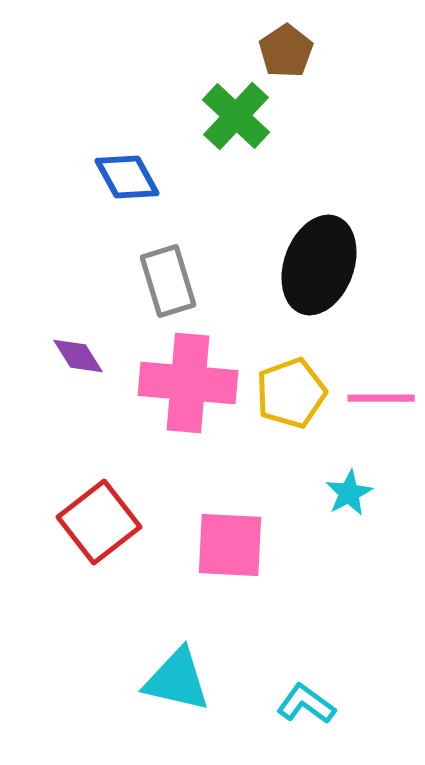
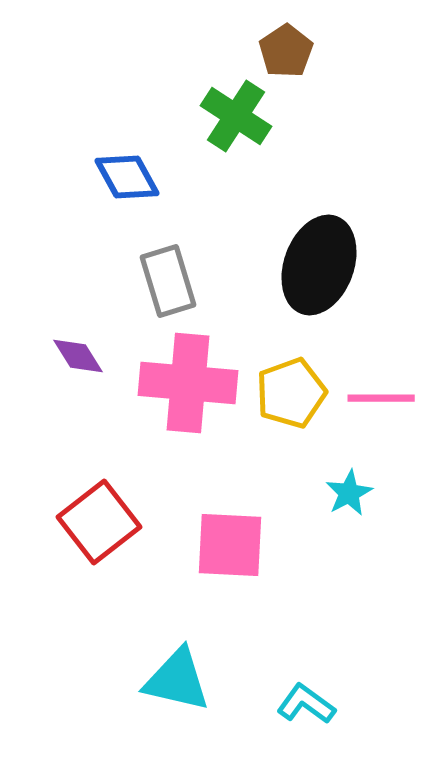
green cross: rotated 10 degrees counterclockwise
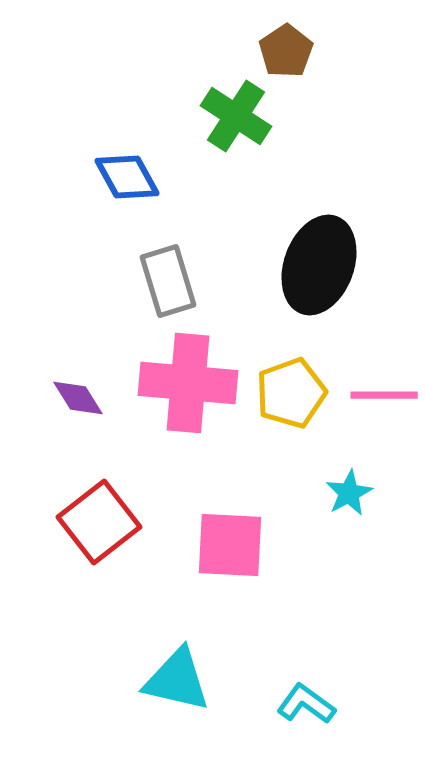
purple diamond: moved 42 px down
pink line: moved 3 px right, 3 px up
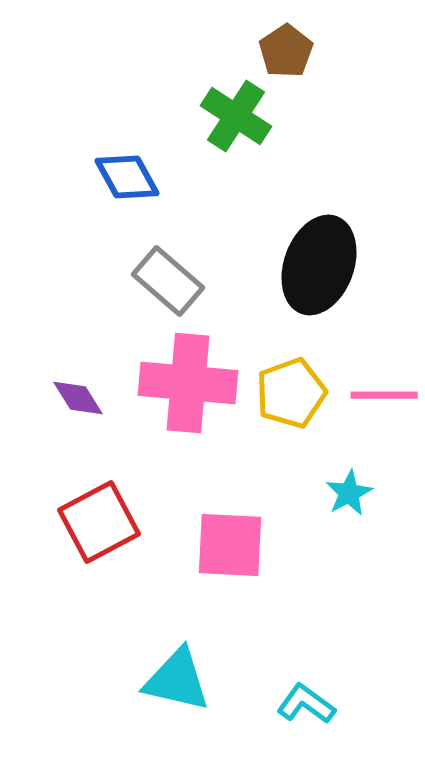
gray rectangle: rotated 32 degrees counterclockwise
red square: rotated 10 degrees clockwise
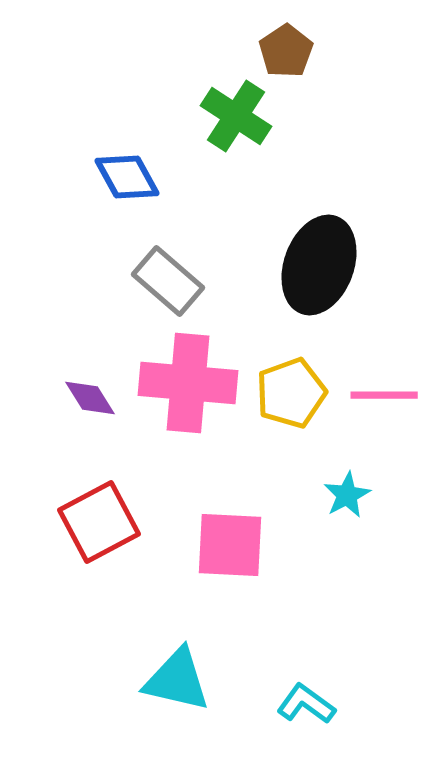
purple diamond: moved 12 px right
cyan star: moved 2 px left, 2 px down
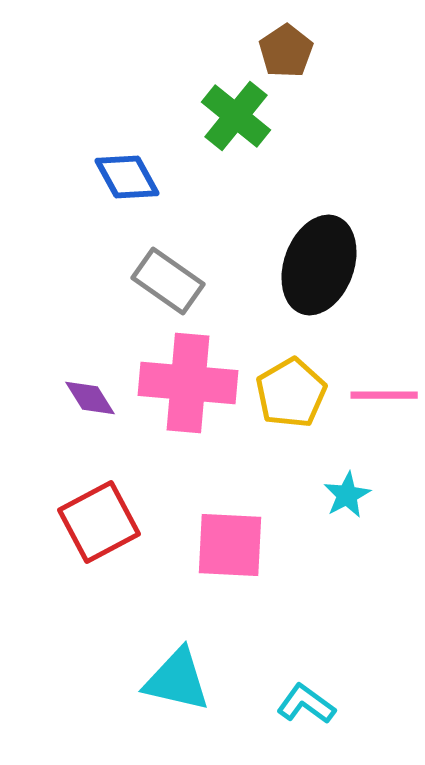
green cross: rotated 6 degrees clockwise
gray rectangle: rotated 6 degrees counterclockwise
yellow pentagon: rotated 10 degrees counterclockwise
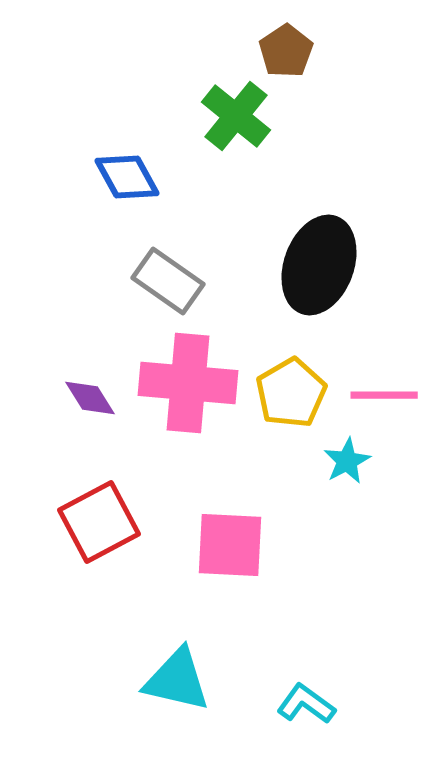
cyan star: moved 34 px up
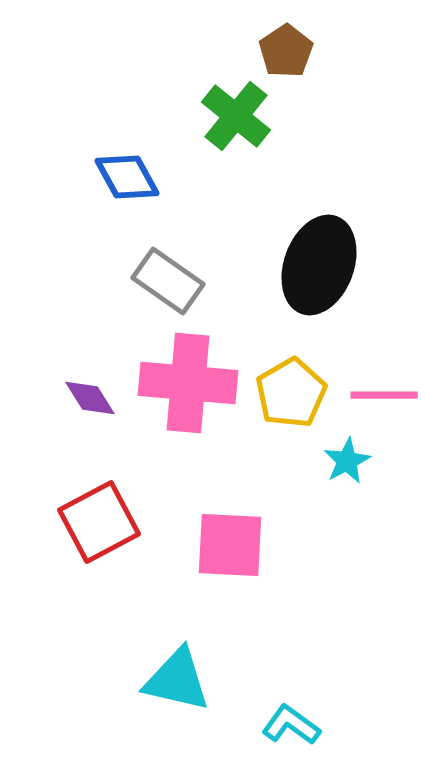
cyan L-shape: moved 15 px left, 21 px down
